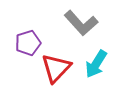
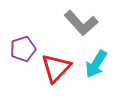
purple pentagon: moved 5 px left, 6 px down
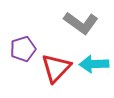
gray L-shape: rotated 12 degrees counterclockwise
cyan arrow: moved 2 px left; rotated 56 degrees clockwise
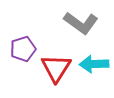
red triangle: rotated 12 degrees counterclockwise
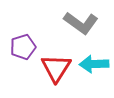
purple pentagon: moved 2 px up
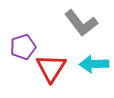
gray L-shape: rotated 16 degrees clockwise
red triangle: moved 5 px left
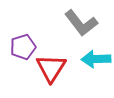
cyan arrow: moved 2 px right, 5 px up
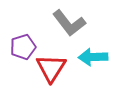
gray L-shape: moved 12 px left
cyan arrow: moved 3 px left, 2 px up
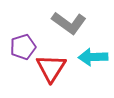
gray L-shape: rotated 16 degrees counterclockwise
